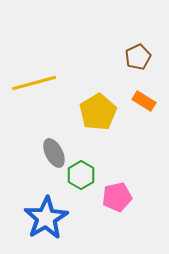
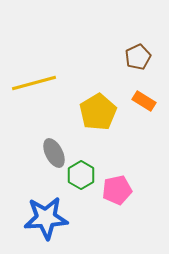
pink pentagon: moved 7 px up
blue star: rotated 27 degrees clockwise
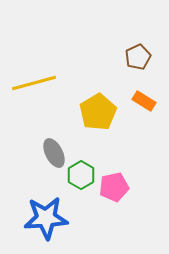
pink pentagon: moved 3 px left, 3 px up
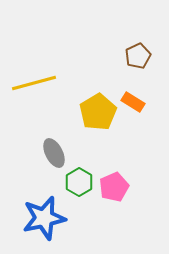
brown pentagon: moved 1 px up
orange rectangle: moved 11 px left, 1 px down
green hexagon: moved 2 px left, 7 px down
pink pentagon: rotated 12 degrees counterclockwise
blue star: moved 2 px left; rotated 9 degrees counterclockwise
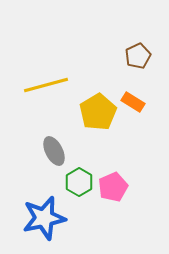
yellow line: moved 12 px right, 2 px down
gray ellipse: moved 2 px up
pink pentagon: moved 1 px left
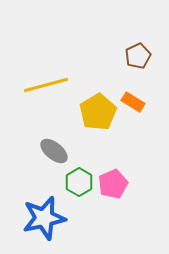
gray ellipse: rotated 24 degrees counterclockwise
pink pentagon: moved 3 px up
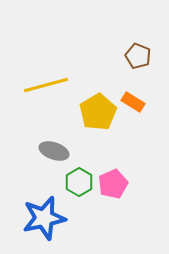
brown pentagon: rotated 25 degrees counterclockwise
gray ellipse: rotated 20 degrees counterclockwise
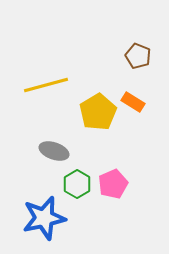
green hexagon: moved 2 px left, 2 px down
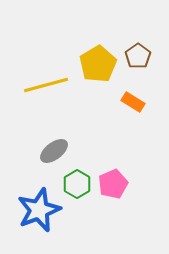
brown pentagon: rotated 15 degrees clockwise
yellow pentagon: moved 48 px up
gray ellipse: rotated 56 degrees counterclockwise
blue star: moved 5 px left, 8 px up; rotated 9 degrees counterclockwise
